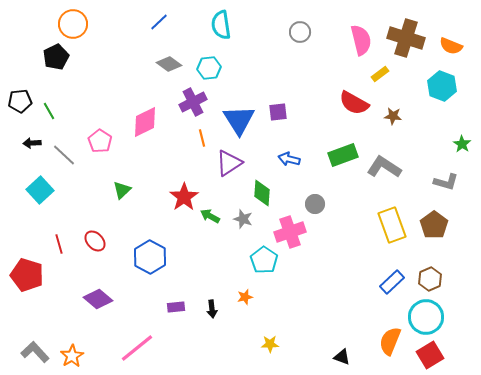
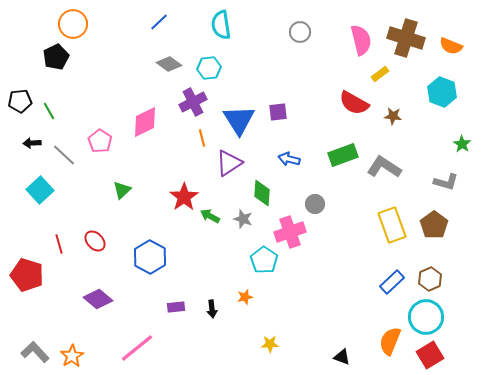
cyan hexagon at (442, 86): moved 6 px down
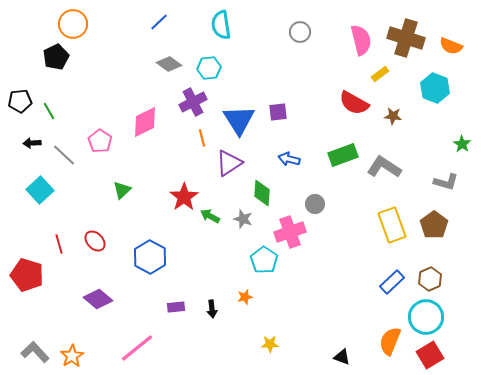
cyan hexagon at (442, 92): moved 7 px left, 4 px up
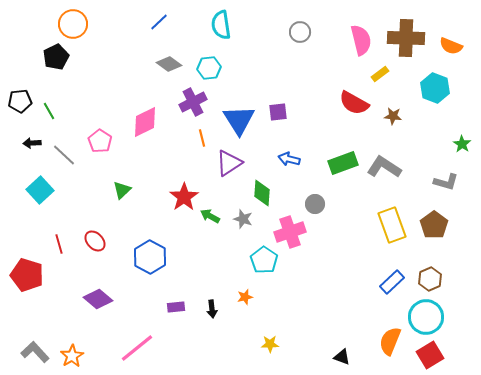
brown cross at (406, 38): rotated 15 degrees counterclockwise
green rectangle at (343, 155): moved 8 px down
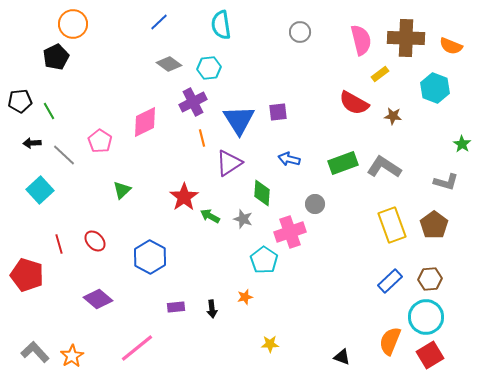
brown hexagon at (430, 279): rotated 20 degrees clockwise
blue rectangle at (392, 282): moved 2 px left, 1 px up
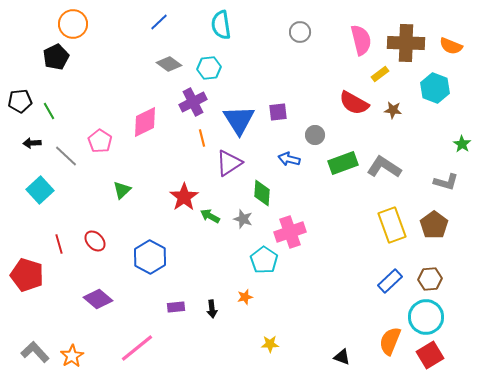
brown cross at (406, 38): moved 5 px down
brown star at (393, 116): moved 6 px up
gray line at (64, 155): moved 2 px right, 1 px down
gray circle at (315, 204): moved 69 px up
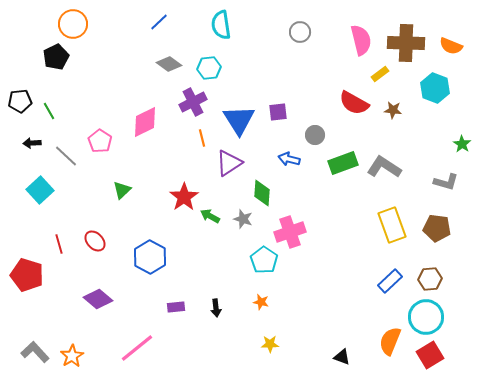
brown pentagon at (434, 225): moved 3 px right, 3 px down; rotated 28 degrees counterclockwise
orange star at (245, 297): moved 16 px right, 5 px down; rotated 28 degrees clockwise
black arrow at (212, 309): moved 4 px right, 1 px up
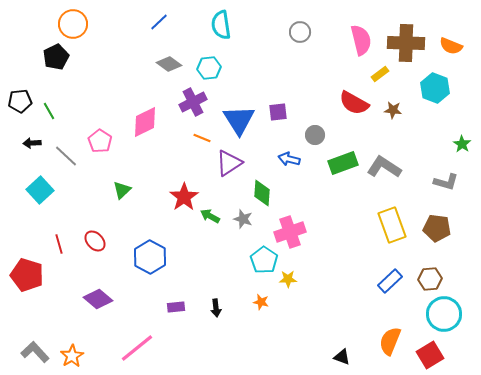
orange line at (202, 138): rotated 54 degrees counterclockwise
cyan circle at (426, 317): moved 18 px right, 3 px up
yellow star at (270, 344): moved 18 px right, 65 px up
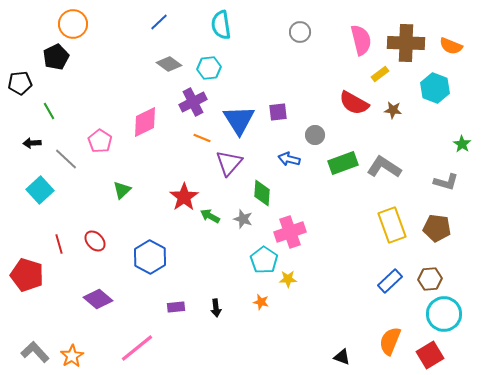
black pentagon at (20, 101): moved 18 px up
gray line at (66, 156): moved 3 px down
purple triangle at (229, 163): rotated 16 degrees counterclockwise
